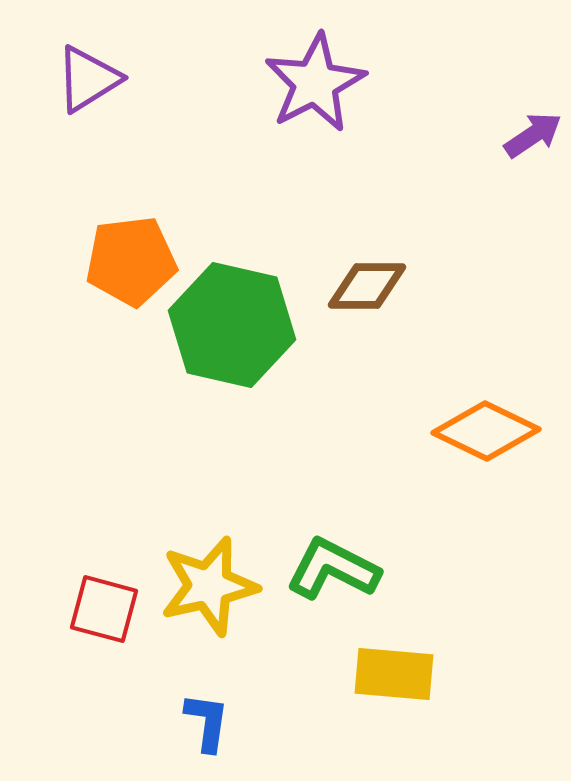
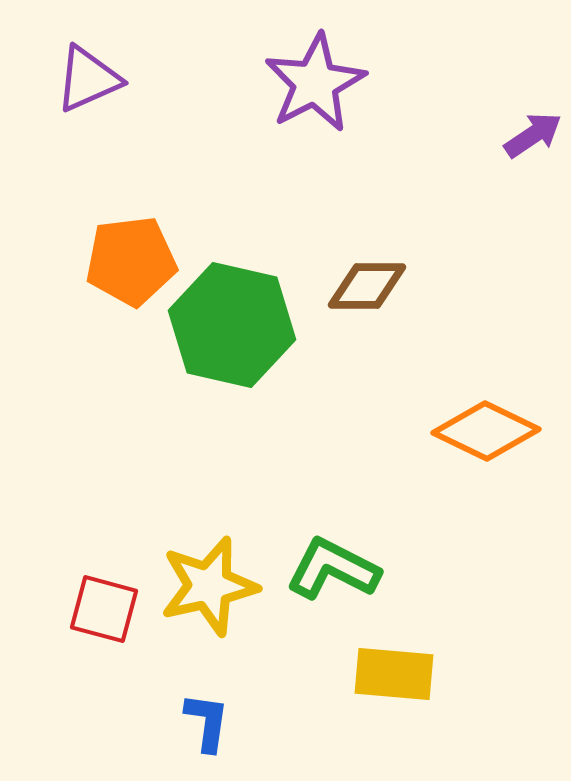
purple triangle: rotated 8 degrees clockwise
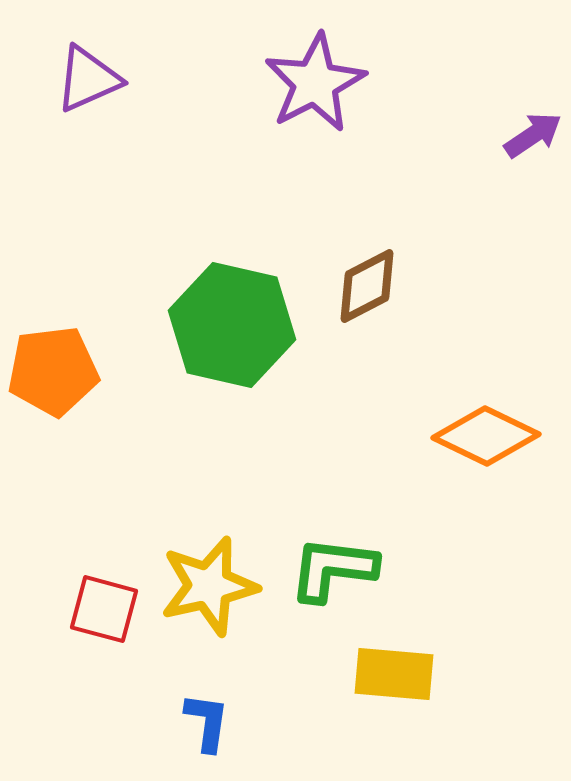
orange pentagon: moved 78 px left, 110 px down
brown diamond: rotated 28 degrees counterclockwise
orange diamond: moved 5 px down
green L-shape: rotated 20 degrees counterclockwise
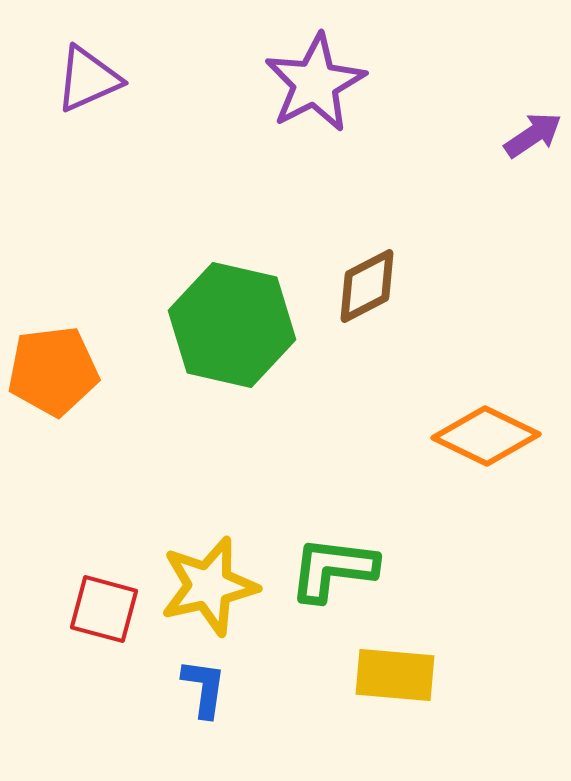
yellow rectangle: moved 1 px right, 1 px down
blue L-shape: moved 3 px left, 34 px up
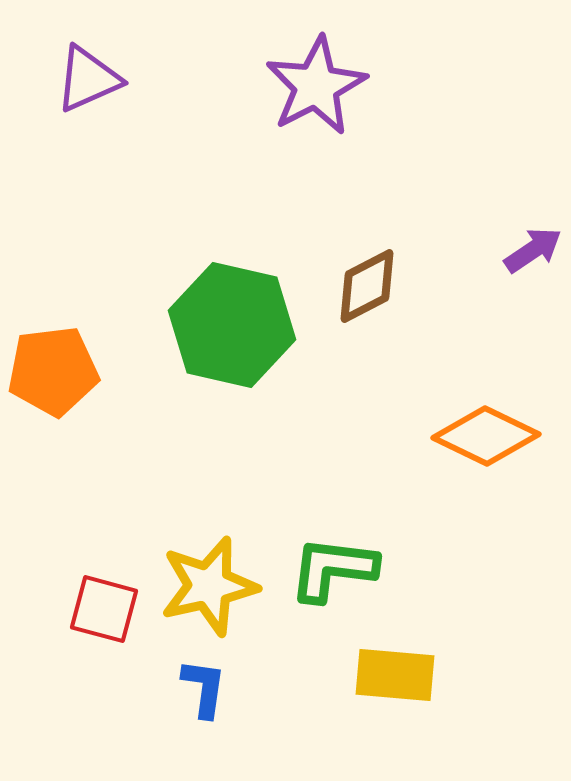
purple star: moved 1 px right, 3 px down
purple arrow: moved 115 px down
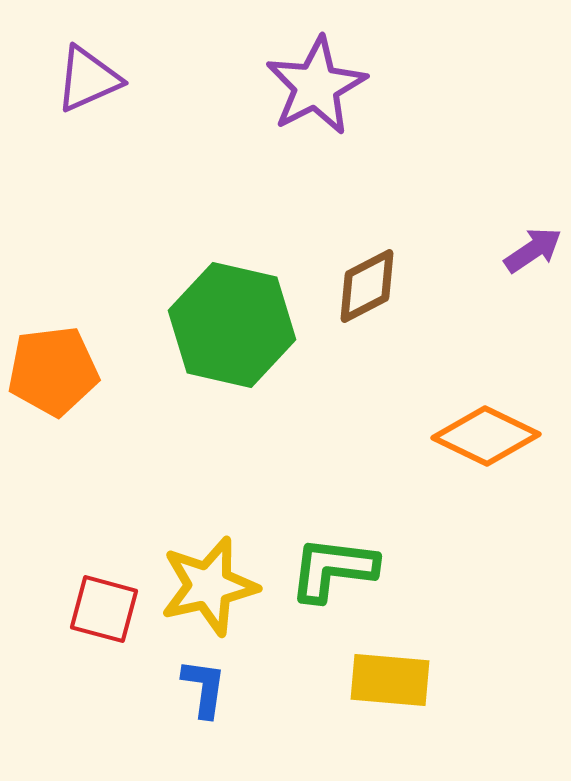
yellow rectangle: moved 5 px left, 5 px down
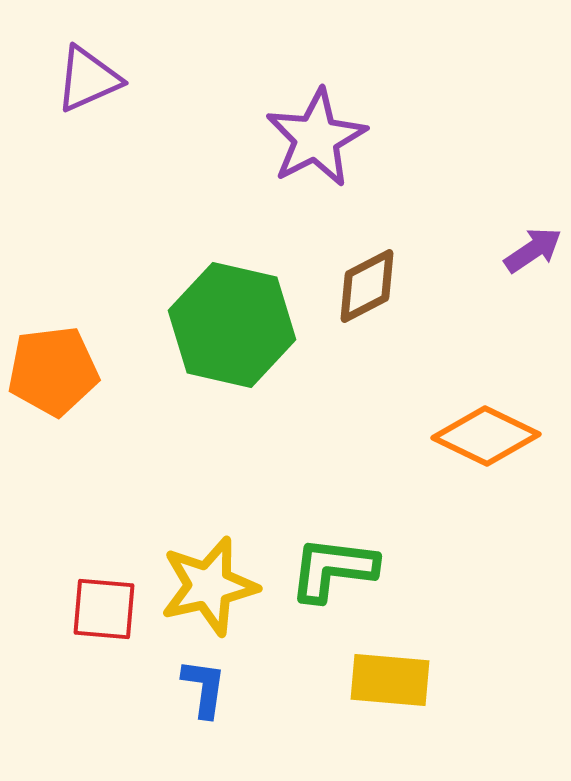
purple star: moved 52 px down
red square: rotated 10 degrees counterclockwise
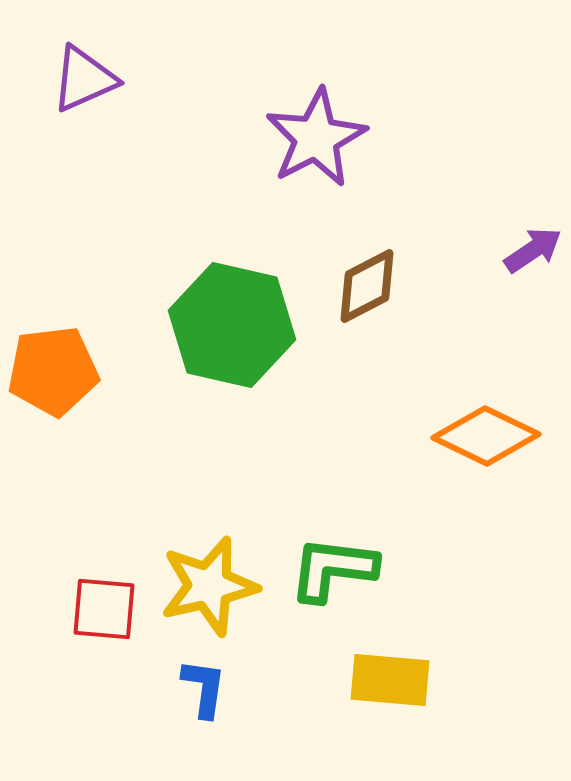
purple triangle: moved 4 px left
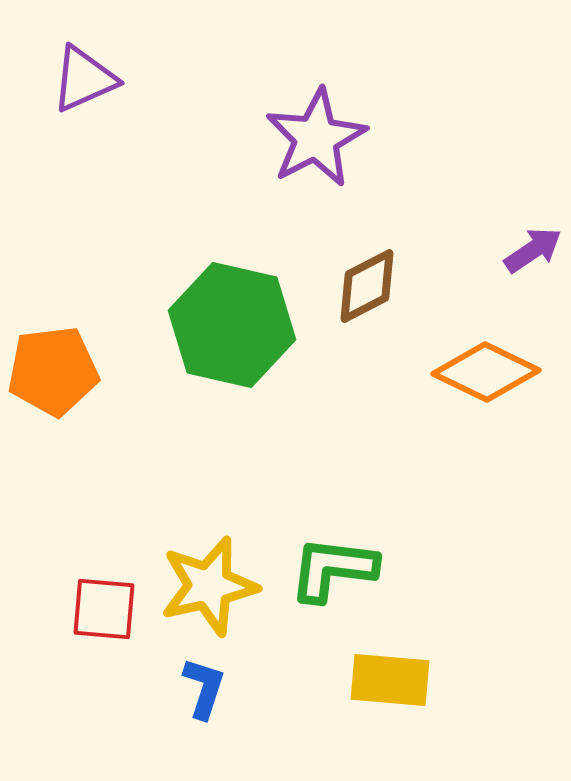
orange diamond: moved 64 px up
blue L-shape: rotated 10 degrees clockwise
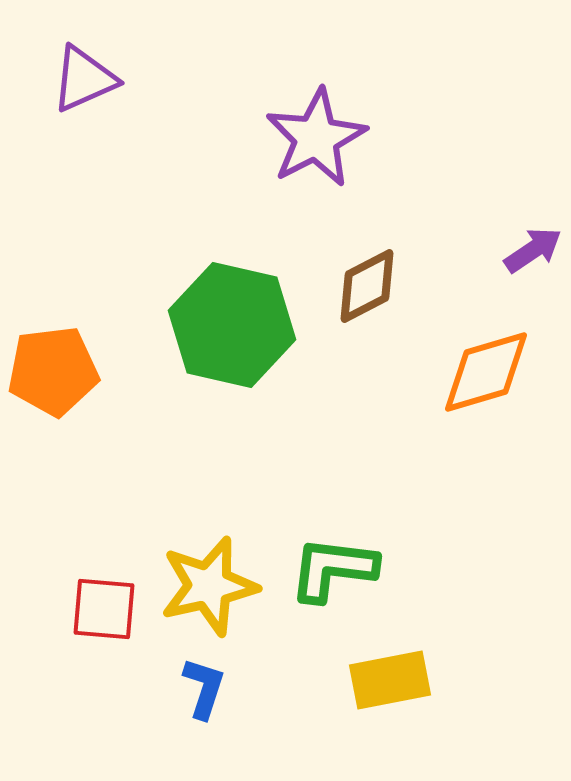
orange diamond: rotated 42 degrees counterclockwise
yellow rectangle: rotated 16 degrees counterclockwise
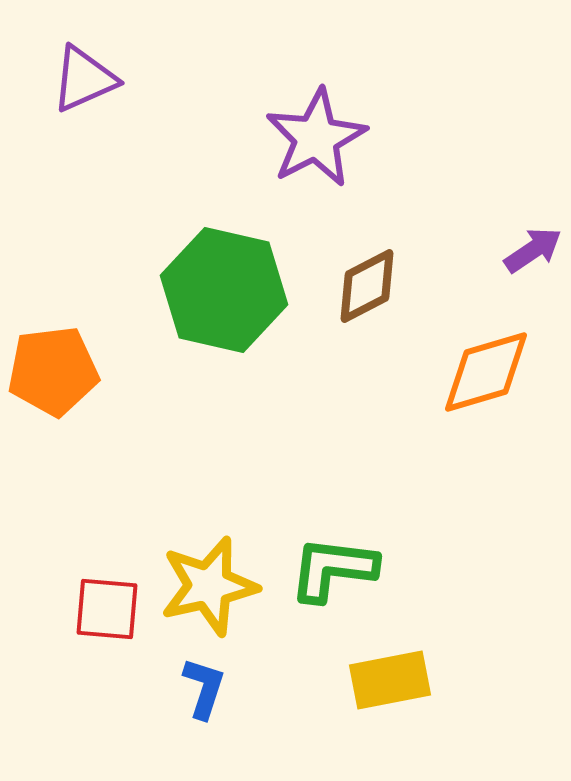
green hexagon: moved 8 px left, 35 px up
red square: moved 3 px right
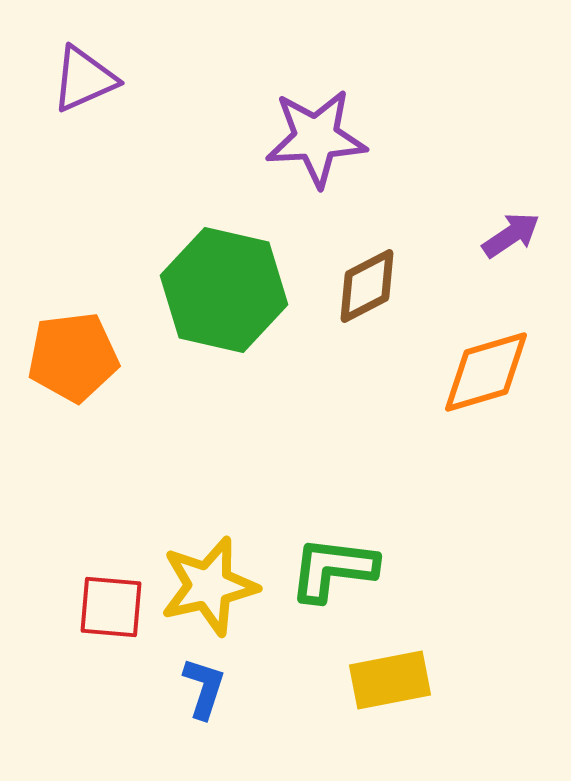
purple star: rotated 24 degrees clockwise
purple arrow: moved 22 px left, 15 px up
orange pentagon: moved 20 px right, 14 px up
red square: moved 4 px right, 2 px up
